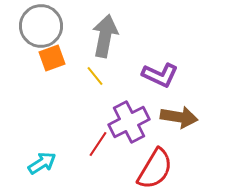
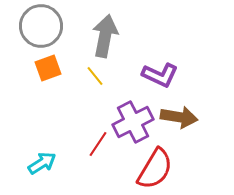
orange square: moved 4 px left, 10 px down
purple cross: moved 4 px right
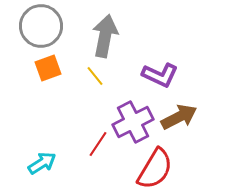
brown arrow: rotated 36 degrees counterclockwise
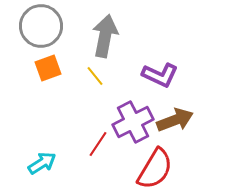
brown arrow: moved 4 px left, 3 px down; rotated 6 degrees clockwise
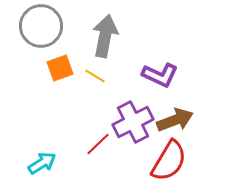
orange square: moved 12 px right
yellow line: rotated 20 degrees counterclockwise
red line: rotated 12 degrees clockwise
red semicircle: moved 14 px right, 8 px up
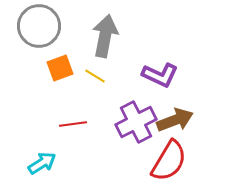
gray circle: moved 2 px left
purple cross: moved 3 px right
red line: moved 25 px left, 20 px up; rotated 36 degrees clockwise
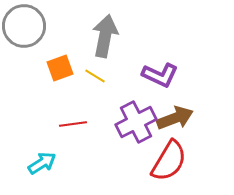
gray circle: moved 15 px left
brown arrow: moved 2 px up
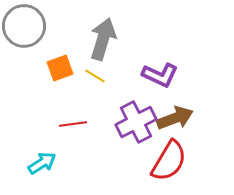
gray arrow: moved 2 px left, 3 px down; rotated 6 degrees clockwise
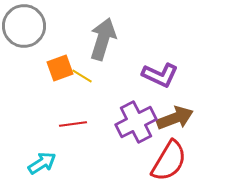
yellow line: moved 13 px left
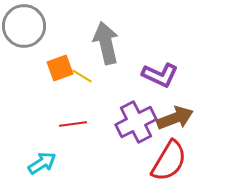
gray arrow: moved 3 px right, 4 px down; rotated 30 degrees counterclockwise
